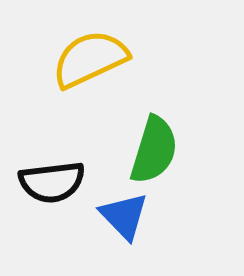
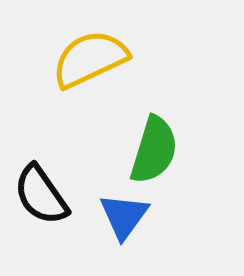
black semicircle: moved 11 px left, 13 px down; rotated 62 degrees clockwise
blue triangle: rotated 20 degrees clockwise
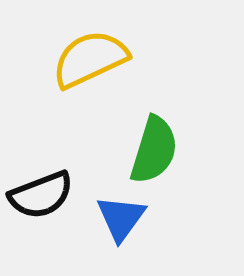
black semicircle: rotated 76 degrees counterclockwise
blue triangle: moved 3 px left, 2 px down
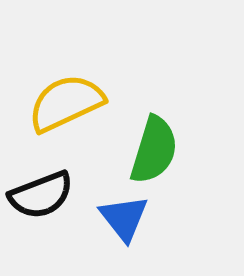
yellow semicircle: moved 24 px left, 44 px down
blue triangle: moved 3 px right; rotated 14 degrees counterclockwise
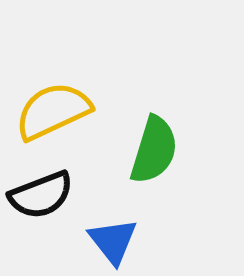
yellow semicircle: moved 13 px left, 8 px down
blue triangle: moved 11 px left, 23 px down
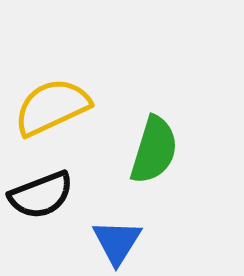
yellow semicircle: moved 1 px left, 4 px up
blue triangle: moved 4 px right, 1 px down; rotated 10 degrees clockwise
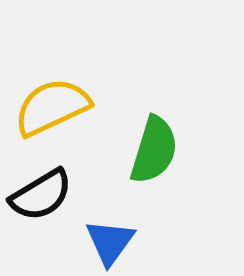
black semicircle: rotated 10 degrees counterclockwise
blue triangle: moved 7 px left; rotated 4 degrees clockwise
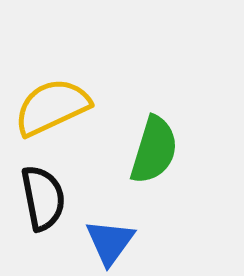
black semicircle: moved 2 px right, 3 px down; rotated 70 degrees counterclockwise
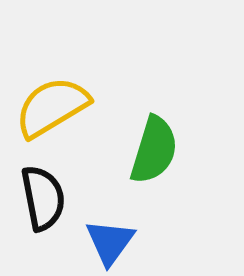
yellow semicircle: rotated 6 degrees counterclockwise
